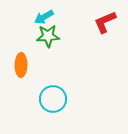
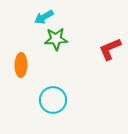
red L-shape: moved 5 px right, 27 px down
green star: moved 8 px right, 3 px down
cyan circle: moved 1 px down
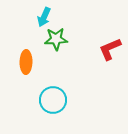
cyan arrow: rotated 36 degrees counterclockwise
orange ellipse: moved 5 px right, 3 px up
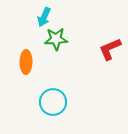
cyan circle: moved 2 px down
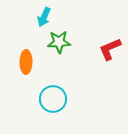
green star: moved 3 px right, 3 px down
cyan circle: moved 3 px up
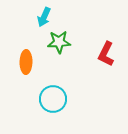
red L-shape: moved 4 px left, 5 px down; rotated 40 degrees counterclockwise
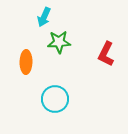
cyan circle: moved 2 px right
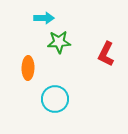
cyan arrow: moved 1 px down; rotated 114 degrees counterclockwise
orange ellipse: moved 2 px right, 6 px down
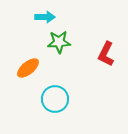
cyan arrow: moved 1 px right, 1 px up
orange ellipse: rotated 50 degrees clockwise
